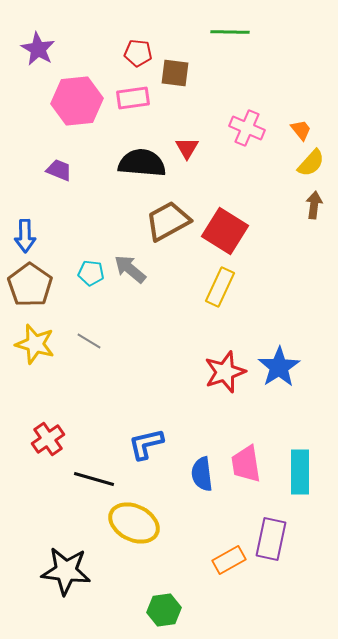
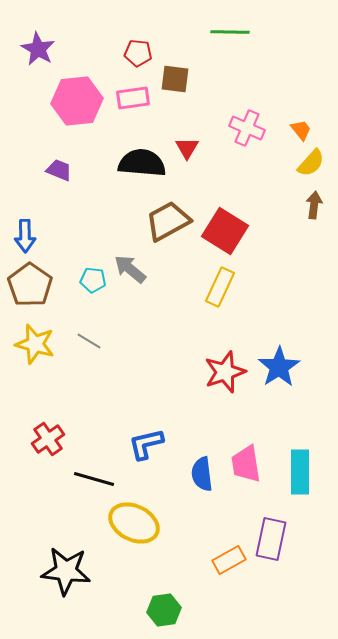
brown square: moved 6 px down
cyan pentagon: moved 2 px right, 7 px down
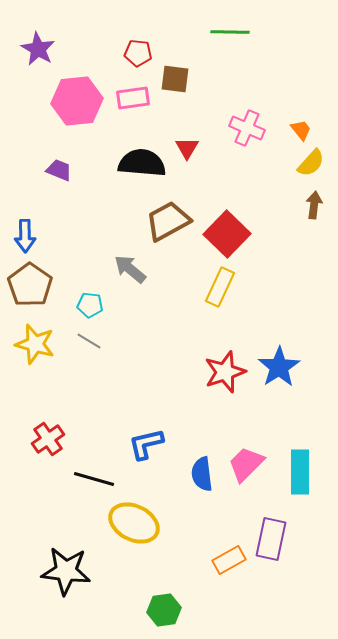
red square: moved 2 px right, 3 px down; rotated 12 degrees clockwise
cyan pentagon: moved 3 px left, 25 px down
pink trapezoid: rotated 54 degrees clockwise
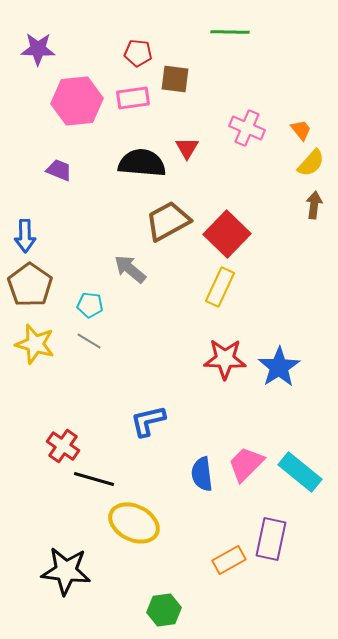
purple star: rotated 28 degrees counterclockwise
red star: moved 13 px up; rotated 21 degrees clockwise
red cross: moved 15 px right, 7 px down; rotated 20 degrees counterclockwise
blue L-shape: moved 2 px right, 23 px up
cyan rectangle: rotated 51 degrees counterclockwise
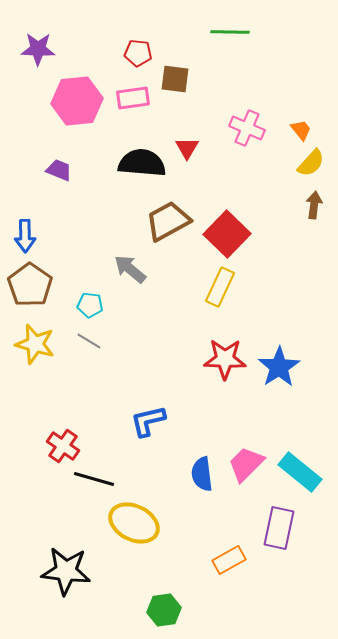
purple rectangle: moved 8 px right, 11 px up
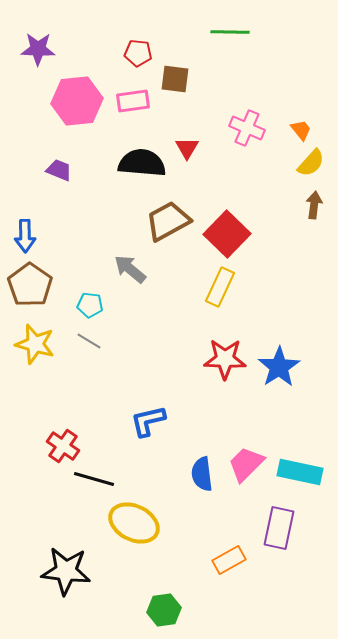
pink rectangle: moved 3 px down
cyan rectangle: rotated 27 degrees counterclockwise
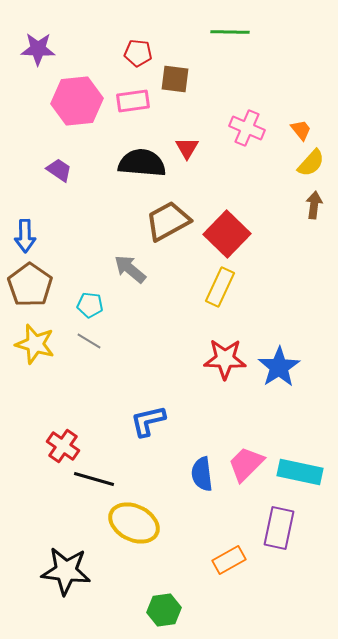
purple trapezoid: rotated 12 degrees clockwise
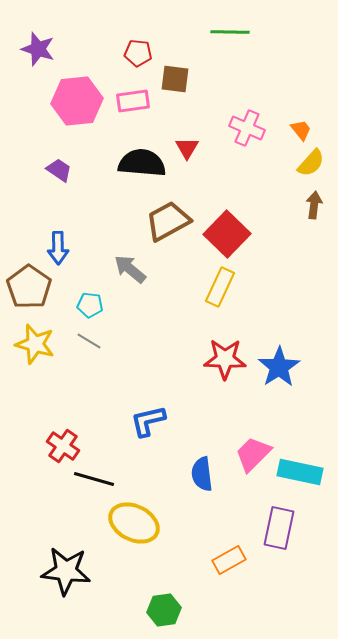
purple star: rotated 16 degrees clockwise
blue arrow: moved 33 px right, 12 px down
brown pentagon: moved 1 px left, 2 px down
pink trapezoid: moved 7 px right, 10 px up
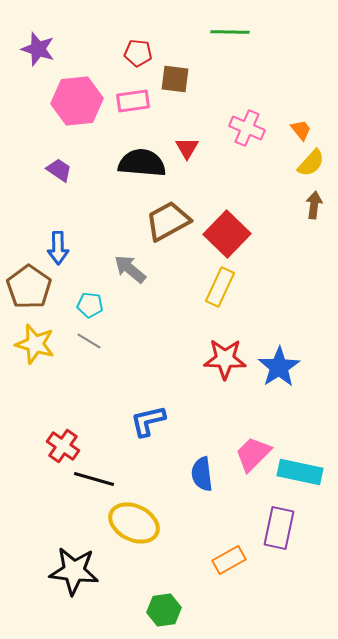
black star: moved 8 px right
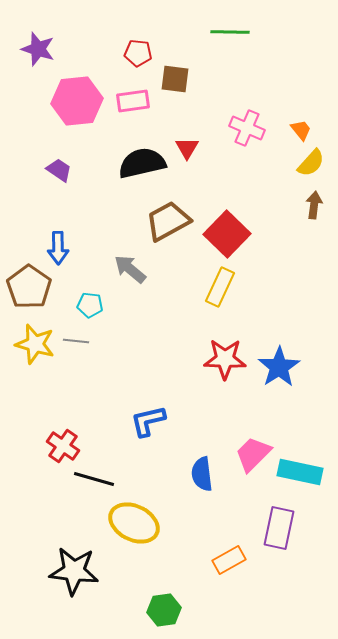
black semicircle: rotated 18 degrees counterclockwise
gray line: moved 13 px left; rotated 25 degrees counterclockwise
